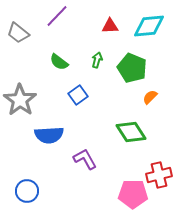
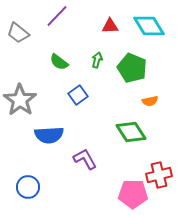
cyan diamond: rotated 64 degrees clockwise
orange semicircle: moved 4 px down; rotated 147 degrees counterclockwise
blue circle: moved 1 px right, 4 px up
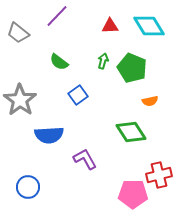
green arrow: moved 6 px right, 1 px down
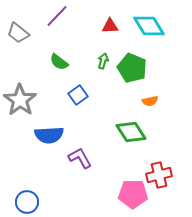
purple L-shape: moved 5 px left, 1 px up
blue circle: moved 1 px left, 15 px down
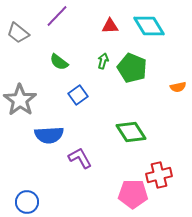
orange semicircle: moved 28 px right, 14 px up
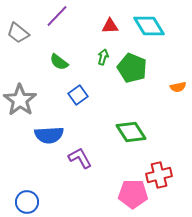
green arrow: moved 4 px up
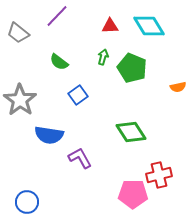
blue semicircle: rotated 12 degrees clockwise
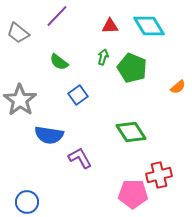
orange semicircle: rotated 28 degrees counterclockwise
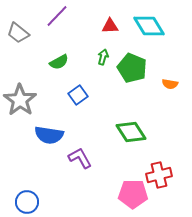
green semicircle: rotated 66 degrees counterclockwise
orange semicircle: moved 8 px left, 3 px up; rotated 49 degrees clockwise
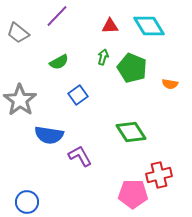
purple L-shape: moved 2 px up
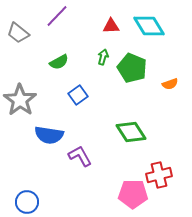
red triangle: moved 1 px right
orange semicircle: rotated 28 degrees counterclockwise
